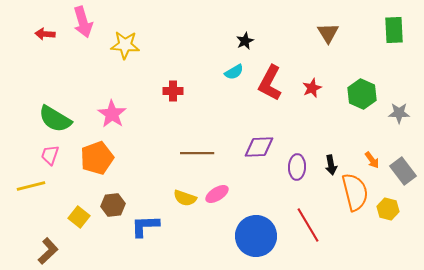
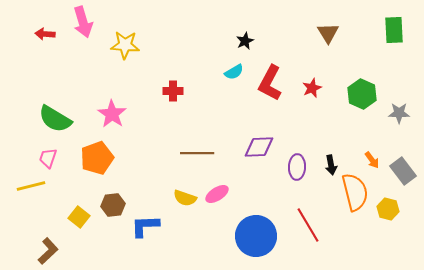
pink trapezoid: moved 2 px left, 3 px down
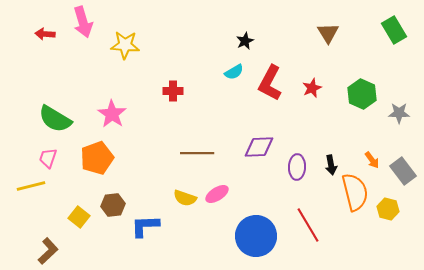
green rectangle: rotated 28 degrees counterclockwise
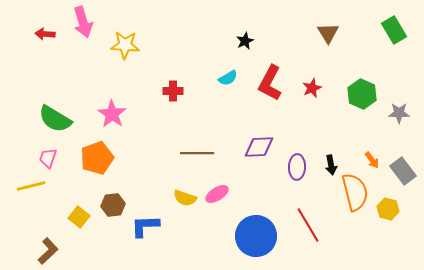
cyan semicircle: moved 6 px left, 6 px down
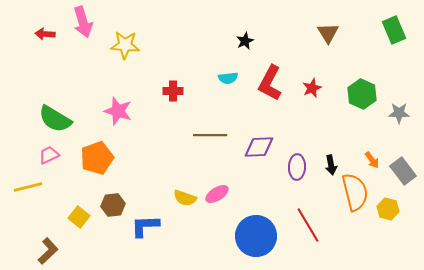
green rectangle: rotated 8 degrees clockwise
cyan semicircle: rotated 24 degrees clockwise
pink star: moved 6 px right, 3 px up; rotated 16 degrees counterclockwise
brown line: moved 13 px right, 18 px up
pink trapezoid: moved 1 px right, 3 px up; rotated 45 degrees clockwise
yellow line: moved 3 px left, 1 px down
